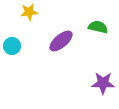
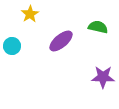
yellow star: moved 1 px right, 2 px down; rotated 24 degrees counterclockwise
purple star: moved 6 px up
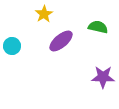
yellow star: moved 14 px right
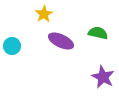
green semicircle: moved 6 px down
purple ellipse: rotated 65 degrees clockwise
purple star: rotated 25 degrees clockwise
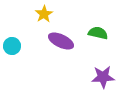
purple star: rotated 30 degrees counterclockwise
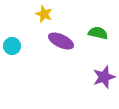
yellow star: rotated 18 degrees counterclockwise
purple star: moved 1 px right; rotated 15 degrees counterclockwise
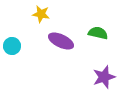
yellow star: moved 3 px left; rotated 12 degrees counterclockwise
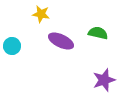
purple star: moved 3 px down
